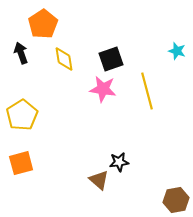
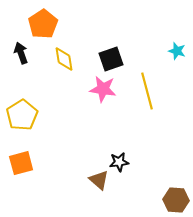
brown hexagon: rotated 15 degrees clockwise
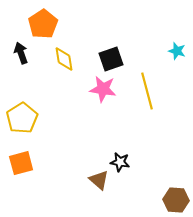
yellow pentagon: moved 3 px down
black star: moved 1 px right; rotated 18 degrees clockwise
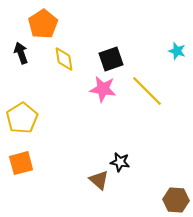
yellow line: rotated 30 degrees counterclockwise
